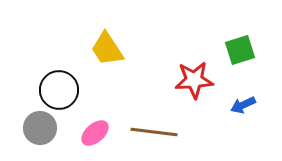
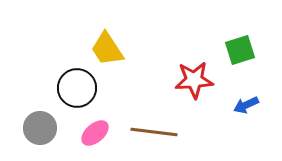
black circle: moved 18 px right, 2 px up
blue arrow: moved 3 px right
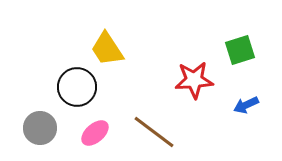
black circle: moved 1 px up
brown line: rotated 30 degrees clockwise
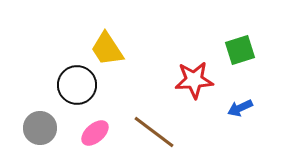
black circle: moved 2 px up
blue arrow: moved 6 px left, 3 px down
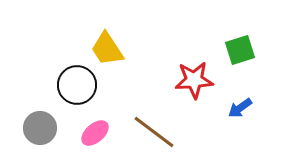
blue arrow: rotated 10 degrees counterclockwise
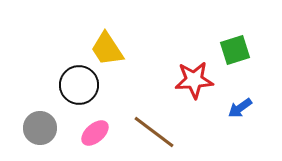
green square: moved 5 px left
black circle: moved 2 px right
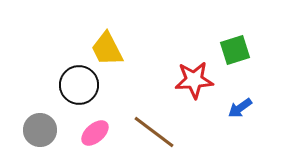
yellow trapezoid: rotated 6 degrees clockwise
gray circle: moved 2 px down
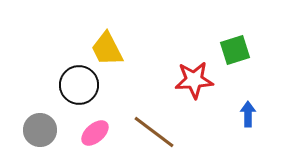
blue arrow: moved 8 px right, 6 px down; rotated 125 degrees clockwise
